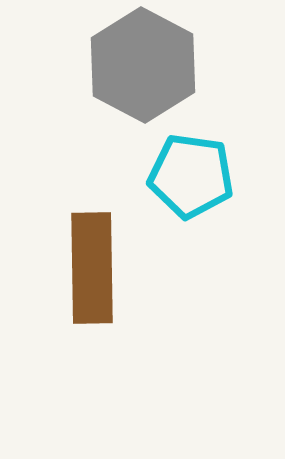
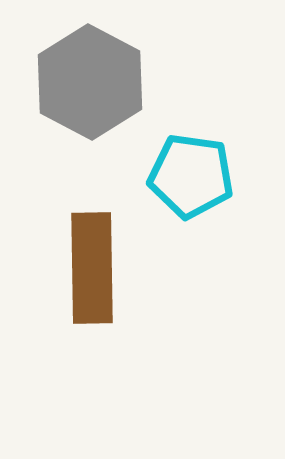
gray hexagon: moved 53 px left, 17 px down
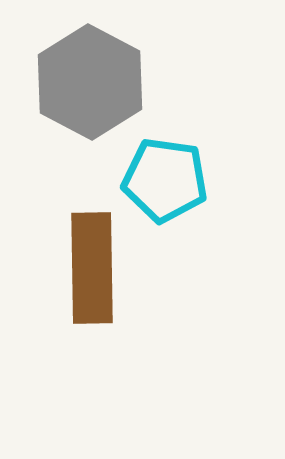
cyan pentagon: moved 26 px left, 4 px down
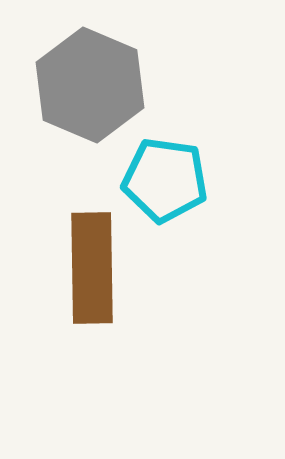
gray hexagon: moved 3 px down; rotated 5 degrees counterclockwise
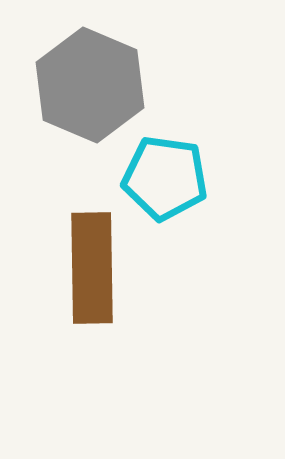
cyan pentagon: moved 2 px up
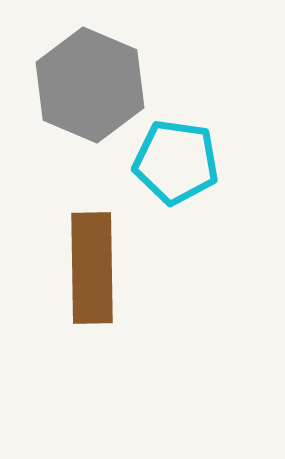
cyan pentagon: moved 11 px right, 16 px up
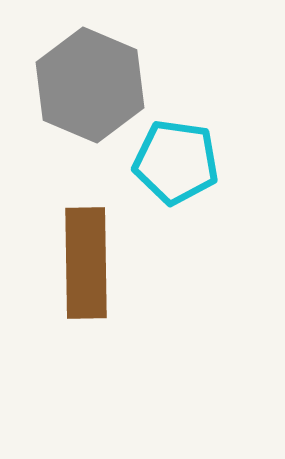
brown rectangle: moved 6 px left, 5 px up
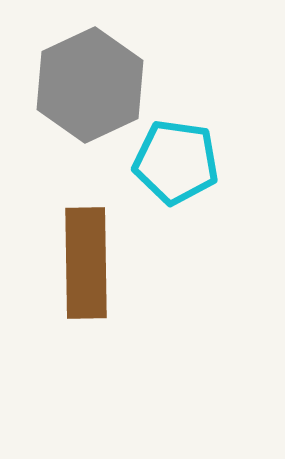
gray hexagon: rotated 12 degrees clockwise
